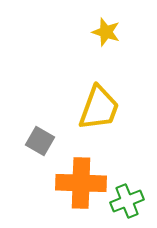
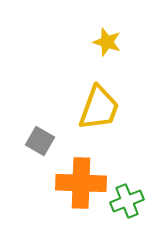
yellow star: moved 1 px right, 10 px down
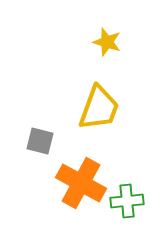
gray square: rotated 16 degrees counterclockwise
orange cross: rotated 27 degrees clockwise
green cross: rotated 16 degrees clockwise
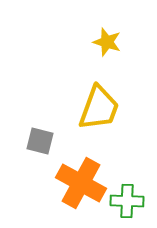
green cross: rotated 8 degrees clockwise
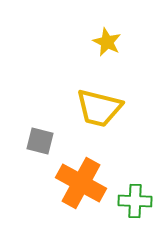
yellow star: rotated 8 degrees clockwise
yellow trapezoid: rotated 84 degrees clockwise
green cross: moved 8 px right
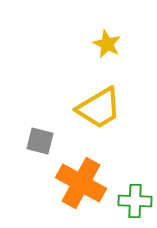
yellow star: moved 2 px down
yellow trapezoid: rotated 45 degrees counterclockwise
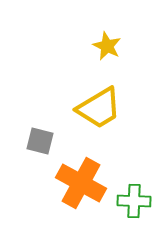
yellow star: moved 2 px down
green cross: moved 1 px left
